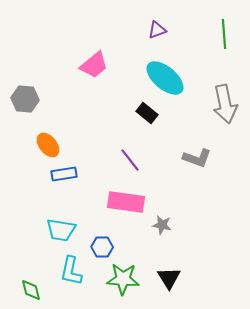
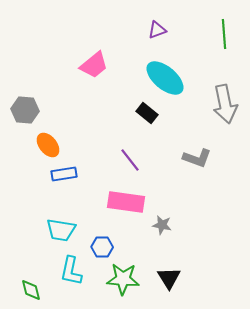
gray hexagon: moved 11 px down
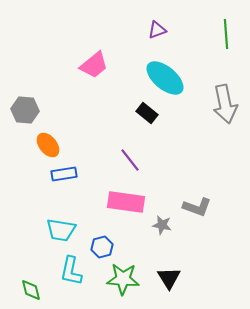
green line: moved 2 px right
gray L-shape: moved 49 px down
blue hexagon: rotated 15 degrees counterclockwise
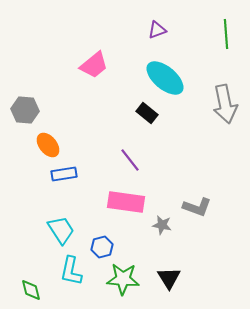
cyan trapezoid: rotated 132 degrees counterclockwise
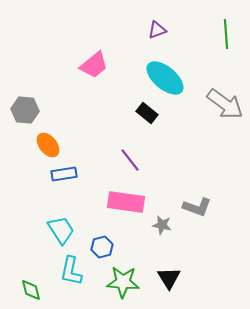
gray arrow: rotated 42 degrees counterclockwise
green star: moved 3 px down
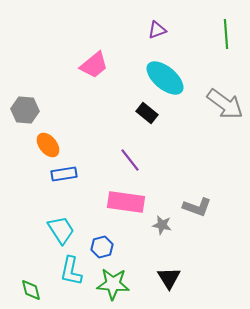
green star: moved 10 px left, 2 px down
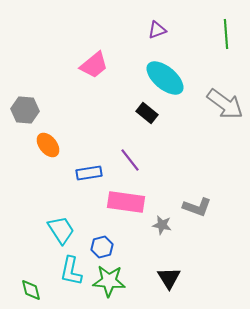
blue rectangle: moved 25 px right, 1 px up
green star: moved 4 px left, 3 px up
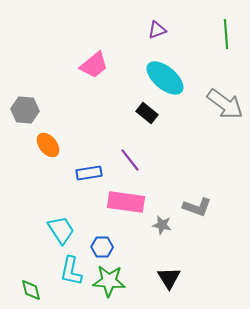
blue hexagon: rotated 15 degrees clockwise
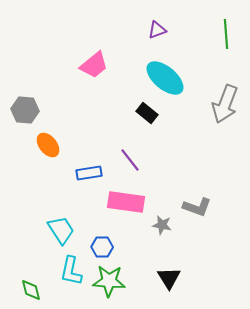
gray arrow: rotated 75 degrees clockwise
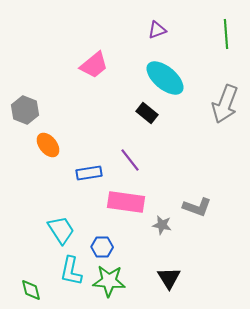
gray hexagon: rotated 16 degrees clockwise
